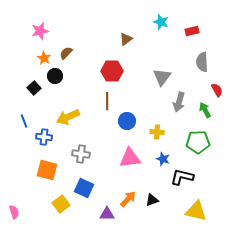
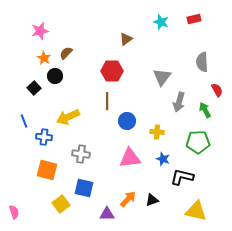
red rectangle: moved 2 px right, 12 px up
blue square: rotated 12 degrees counterclockwise
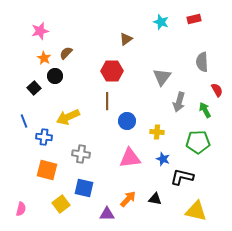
black triangle: moved 3 px right, 1 px up; rotated 32 degrees clockwise
pink semicircle: moved 7 px right, 3 px up; rotated 32 degrees clockwise
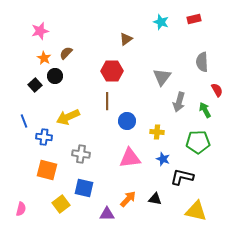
black square: moved 1 px right, 3 px up
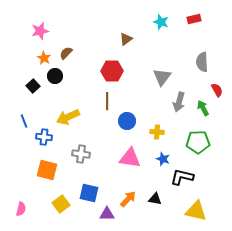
black square: moved 2 px left, 1 px down
green arrow: moved 2 px left, 2 px up
pink triangle: rotated 15 degrees clockwise
blue square: moved 5 px right, 5 px down
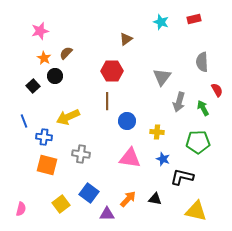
orange square: moved 5 px up
blue square: rotated 24 degrees clockwise
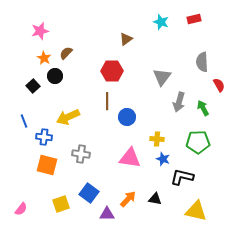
red semicircle: moved 2 px right, 5 px up
blue circle: moved 4 px up
yellow cross: moved 7 px down
yellow square: rotated 18 degrees clockwise
pink semicircle: rotated 24 degrees clockwise
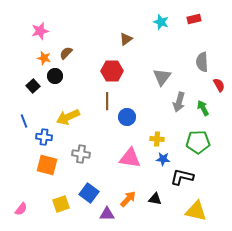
orange star: rotated 16 degrees counterclockwise
blue star: rotated 16 degrees counterclockwise
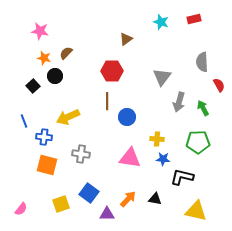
pink star: rotated 24 degrees clockwise
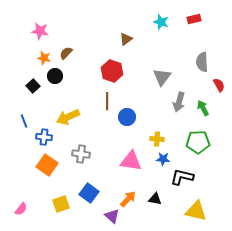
red hexagon: rotated 20 degrees clockwise
pink triangle: moved 1 px right, 3 px down
orange square: rotated 20 degrees clockwise
purple triangle: moved 5 px right, 2 px down; rotated 42 degrees clockwise
